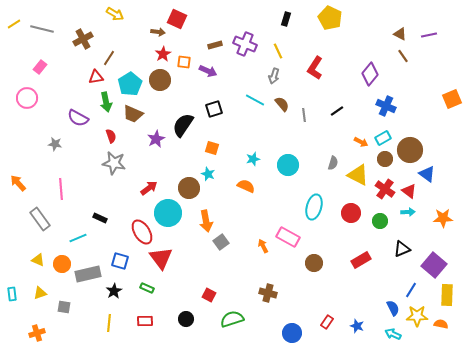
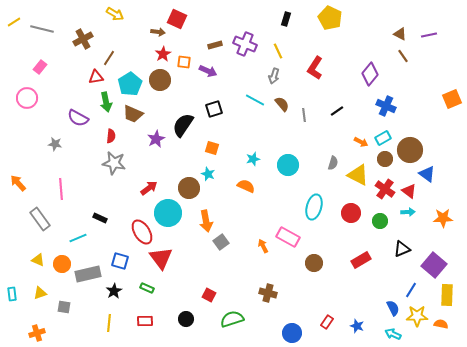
yellow line at (14, 24): moved 2 px up
red semicircle at (111, 136): rotated 24 degrees clockwise
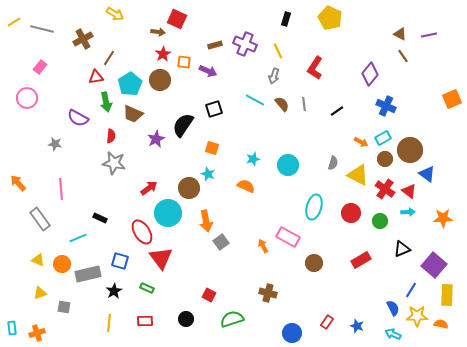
gray line at (304, 115): moved 11 px up
cyan rectangle at (12, 294): moved 34 px down
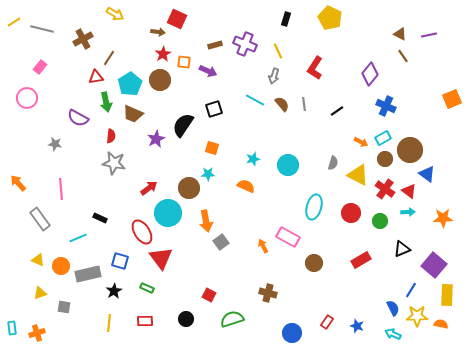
cyan star at (208, 174): rotated 24 degrees counterclockwise
orange circle at (62, 264): moved 1 px left, 2 px down
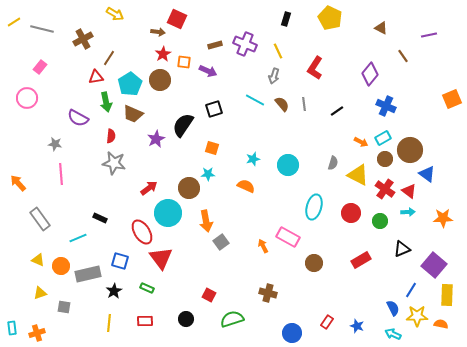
brown triangle at (400, 34): moved 19 px left, 6 px up
pink line at (61, 189): moved 15 px up
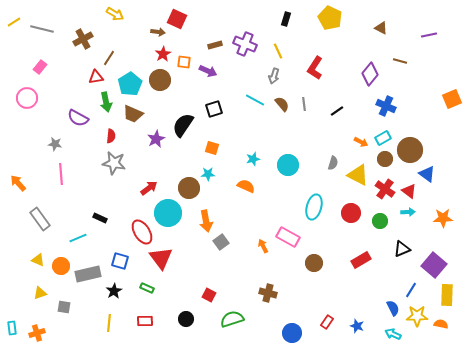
brown line at (403, 56): moved 3 px left, 5 px down; rotated 40 degrees counterclockwise
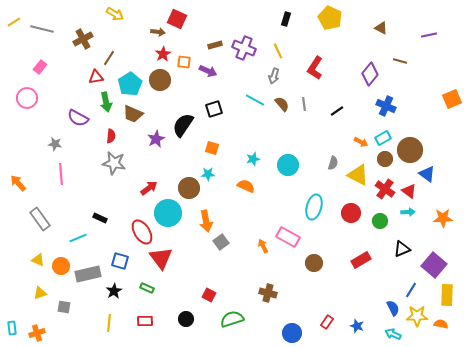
purple cross at (245, 44): moved 1 px left, 4 px down
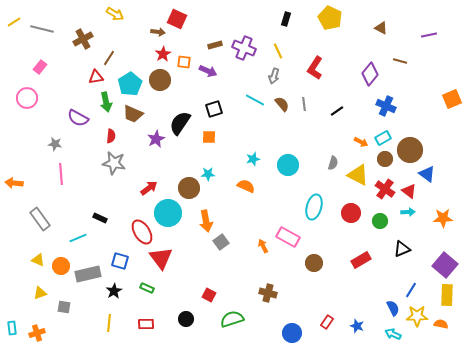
black semicircle at (183, 125): moved 3 px left, 2 px up
orange square at (212, 148): moved 3 px left, 11 px up; rotated 16 degrees counterclockwise
orange arrow at (18, 183): moved 4 px left; rotated 42 degrees counterclockwise
purple square at (434, 265): moved 11 px right
red rectangle at (145, 321): moved 1 px right, 3 px down
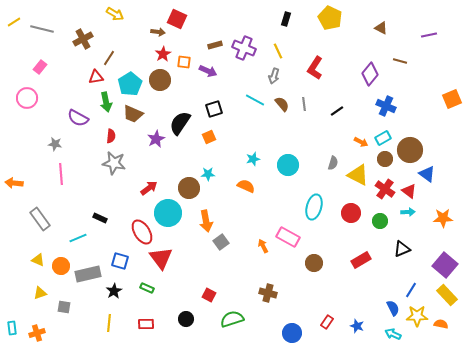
orange square at (209, 137): rotated 24 degrees counterclockwise
yellow rectangle at (447, 295): rotated 45 degrees counterclockwise
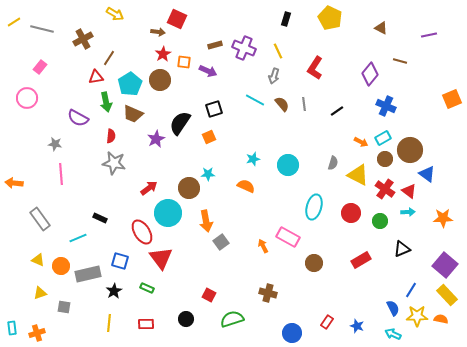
orange semicircle at (441, 324): moved 5 px up
